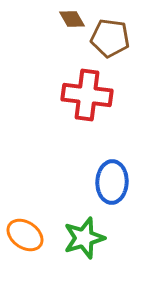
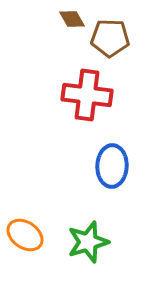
brown pentagon: rotated 6 degrees counterclockwise
blue ellipse: moved 16 px up
green star: moved 4 px right, 4 px down
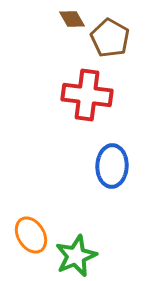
brown pentagon: rotated 27 degrees clockwise
orange ellipse: moved 6 px right; rotated 24 degrees clockwise
green star: moved 12 px left, 14 px down; rotated 6 degrees counterclockwise
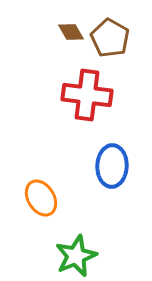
brown diamond: moved 1 px left, 13 px down
orange ellipse: moved 10 px right, 37 px up
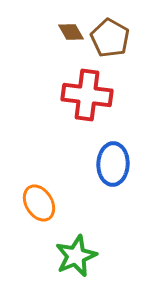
blue ellipse: moved 1 px right, 2 px up
orange ellipse: moved 2 px left, 5 px down
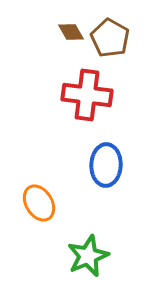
blue ellipse: moved 7 px left, 1 px down
green star: moved 12 px right
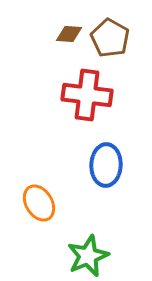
brown diamond: moved 2 px left, 2 px down; rotated 56 degrees counterclockwise
